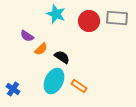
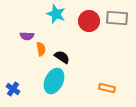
purple semicircle: rotated 32 degrees counterclockwise
orange semicircle: rotated 56 degrees counterclockwise
orange rectangle: moved 28 px right, 2 px down; rotated 21 degrees counterclockwise
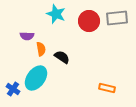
gray rectangle: rotated 10 degrees counterclockwise
cyan ellipse: moved 18 px left, 3 px up; rotated 10 degrees clockwise
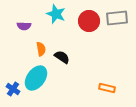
purple semicircle: moved 3 px left, 10 px up
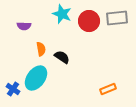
cyan star: moved 6 px right
orange rectangle: moved 1 px right, 1 px down; rotated 35 degrees counterclockwise
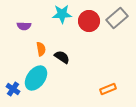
cyan star: rotated 24 degrees counterclockwise
gray rectangle: rotated 35 degrees counterclockwise
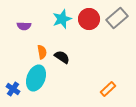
cyan star: moved 5 px down; rotated 18 degrees counterclockwise
red circle: moved 2 px up
orange semicircle: moved 1 px right, 3 px down
cyan ellipse: rotated 15 degrees counterclockwise
orange rectangle: rotated 21 degrees counterclockwise
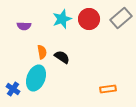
gray rectangle: moved 4 px right
orange rectangle: rotated 35 degrees clockwise
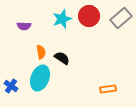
red circle: moved 3 px up
orange semicircle: moved 1 px left
black semicircle: moved 1 px down
cyan ellipse: moved 4 px right
blue cross: moved 2 px left, 3 px up
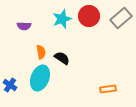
blue cross: moved 1 px left, 1 px up
